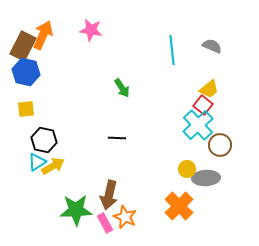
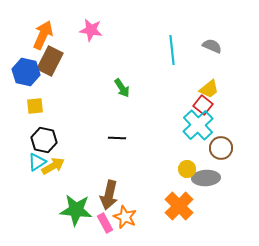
brown rectangle: moved 27 px right, 15 px down
yellow square: moved 9 px right, 3 px up
brown circle: moved 1 px right, 3 px down
green star: rotated 8 degrees clockwise
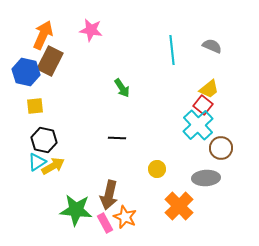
yellow circle: moved 30 px left
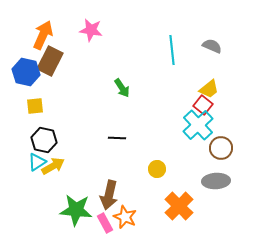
gray ellipse: moved 10 px right, 3 px down
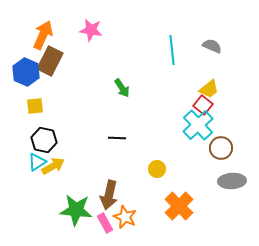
blue hexagon: rotated 12 degrees clockwise
gray ellipse: moved 16 px right
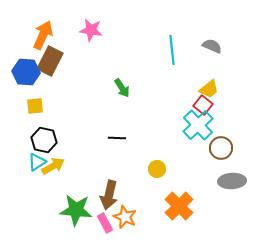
blue hexagon: rotated 20 degrees counterclockwise
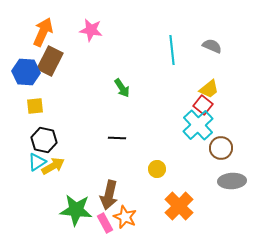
orange arrow: moved 3 px up
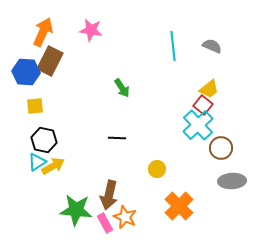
cyan line: moved 1 px right, 4 px up
